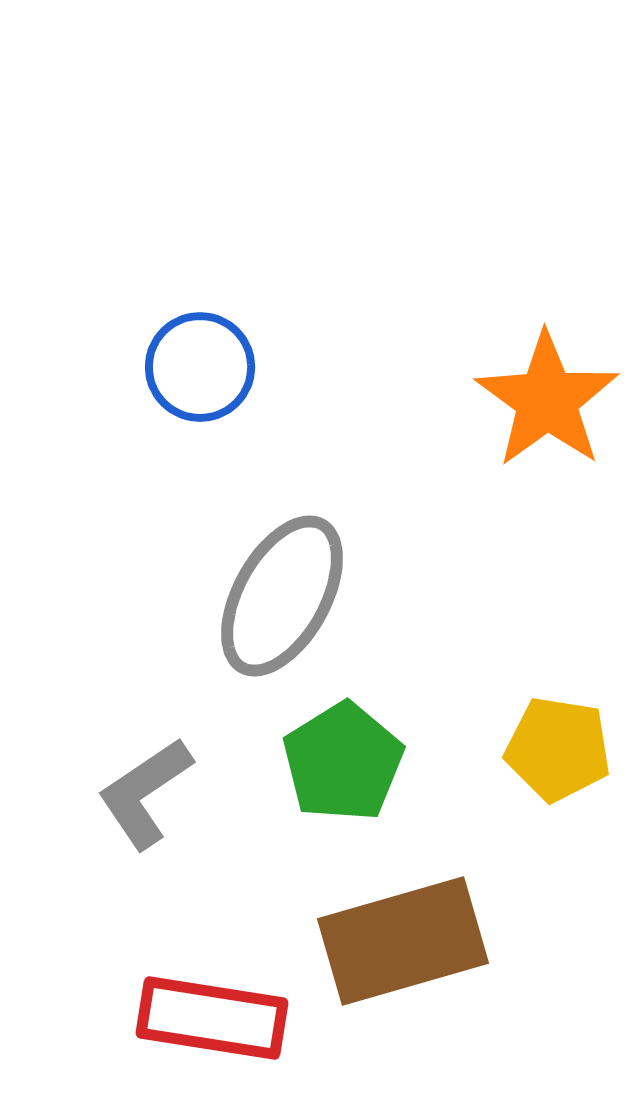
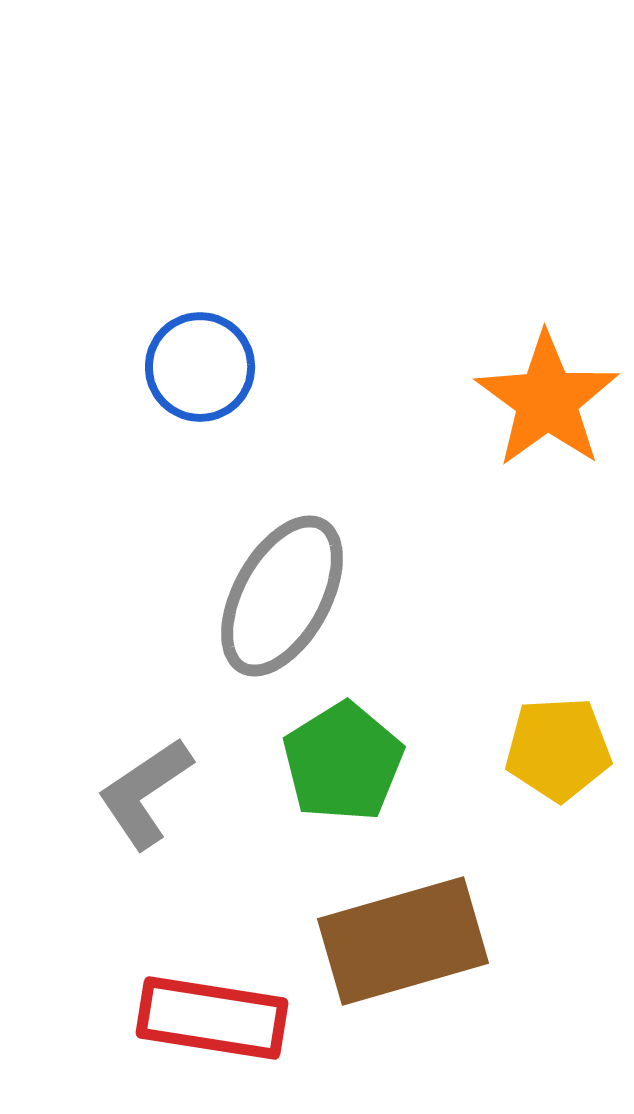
yellow pentagon: rotated 12 degrees counterclockwise
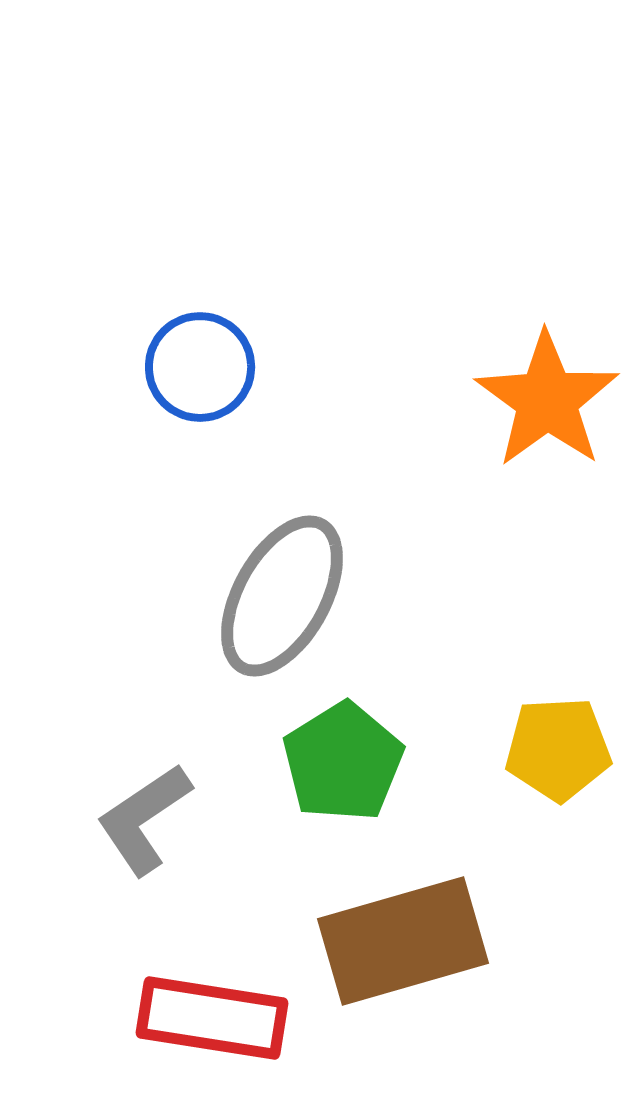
gray L-shape: moved 1 px left, 26 px down
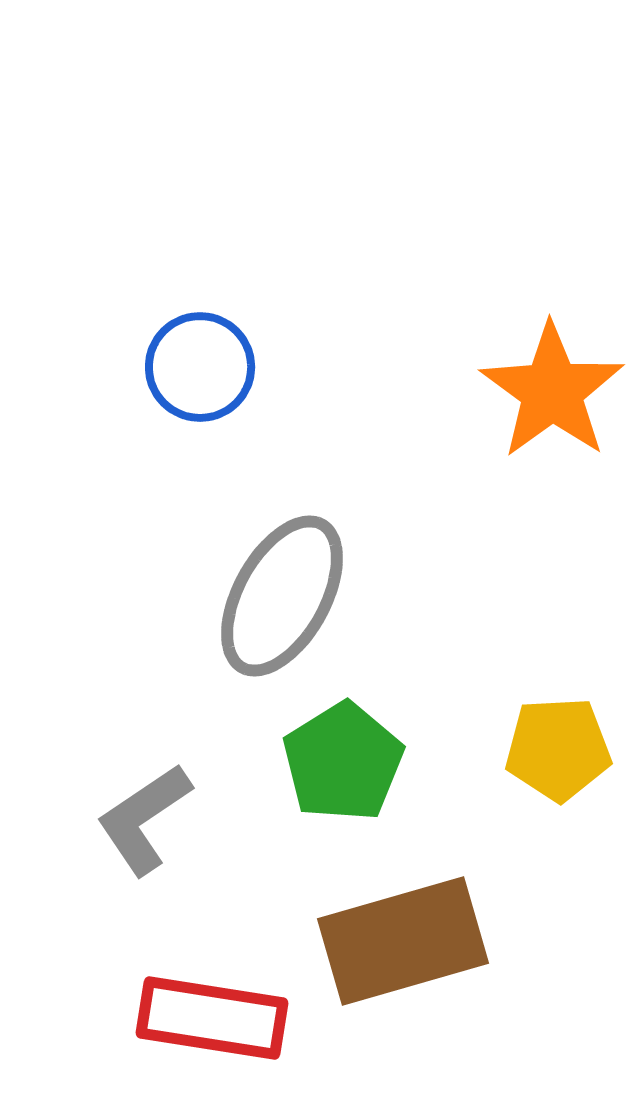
orange star: moved 5 px right, 9 px up
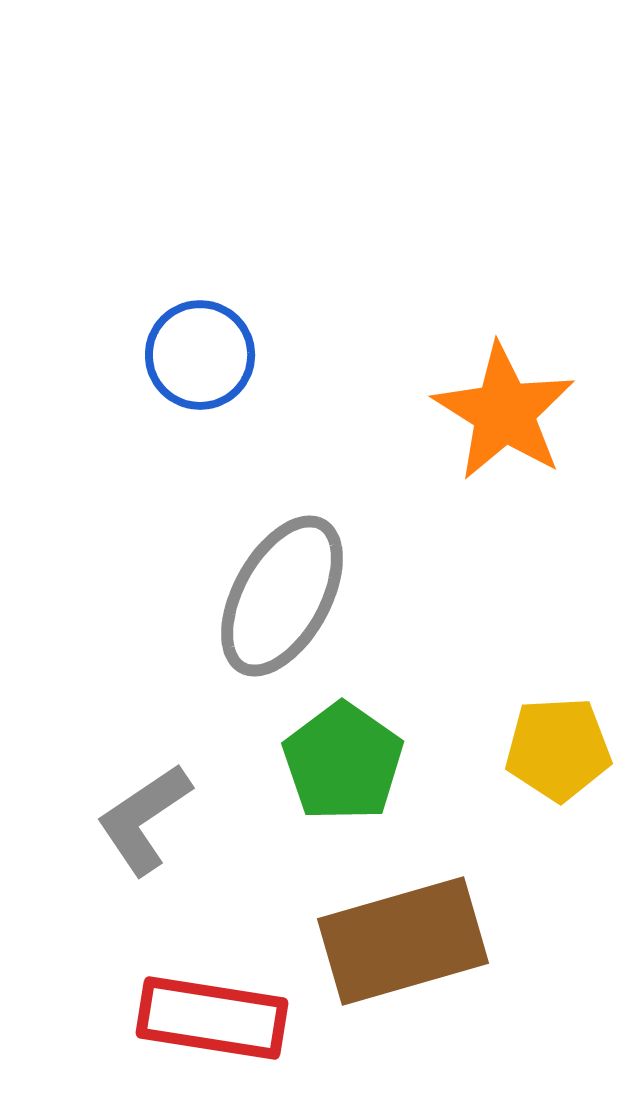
blue circle: moved 12 px up
orange star: moved 48 px left, 21 px down; rotated 4 degrees counterclockwise
green pentagon: rotated 5 degrees counterclockwise
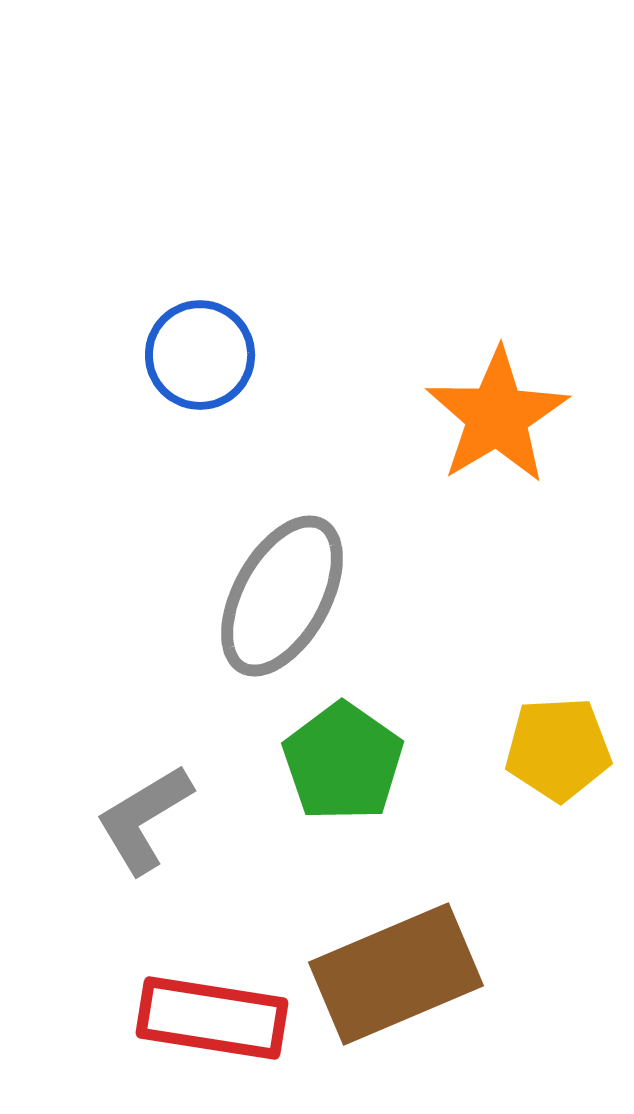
orange star: moved 7 px left, 4 px down; rotated 9 degrees clockwise
gray L-shape: rotated 3 degrees clockwise
brown rectangle: moved 7 px left, 33 px down; rotated 7 degrees counterclockwise
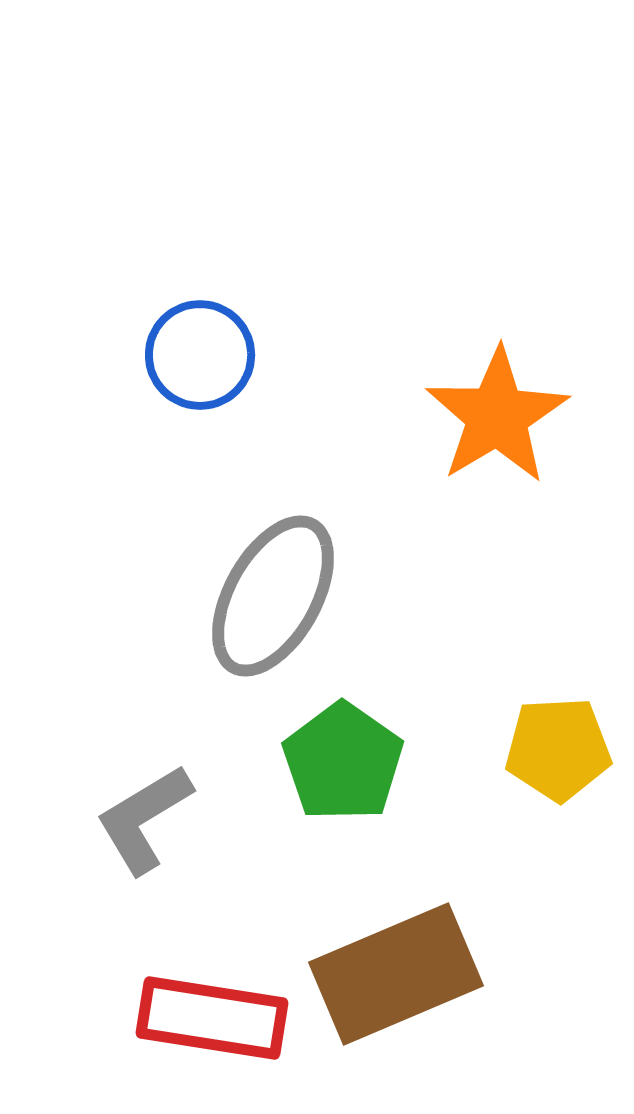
gray ellipse: moved 9 px left
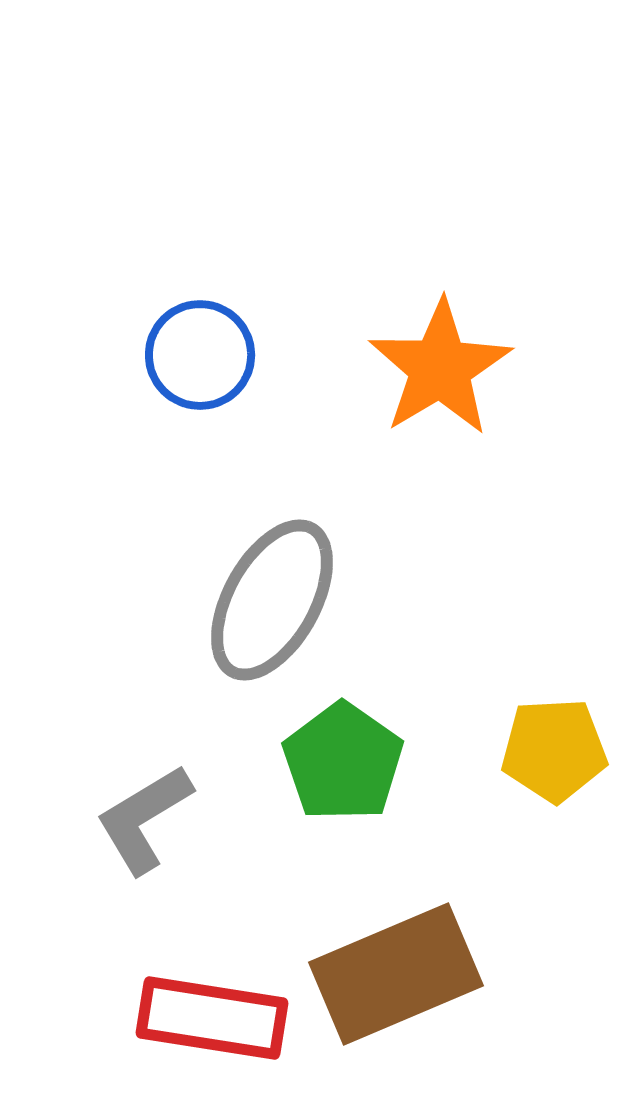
orange star: moved 57 px left, 48 px up
gray ellipse: moved 1 px left, 4 px down
yellow pentagon: moved 4 px left, 1 px down
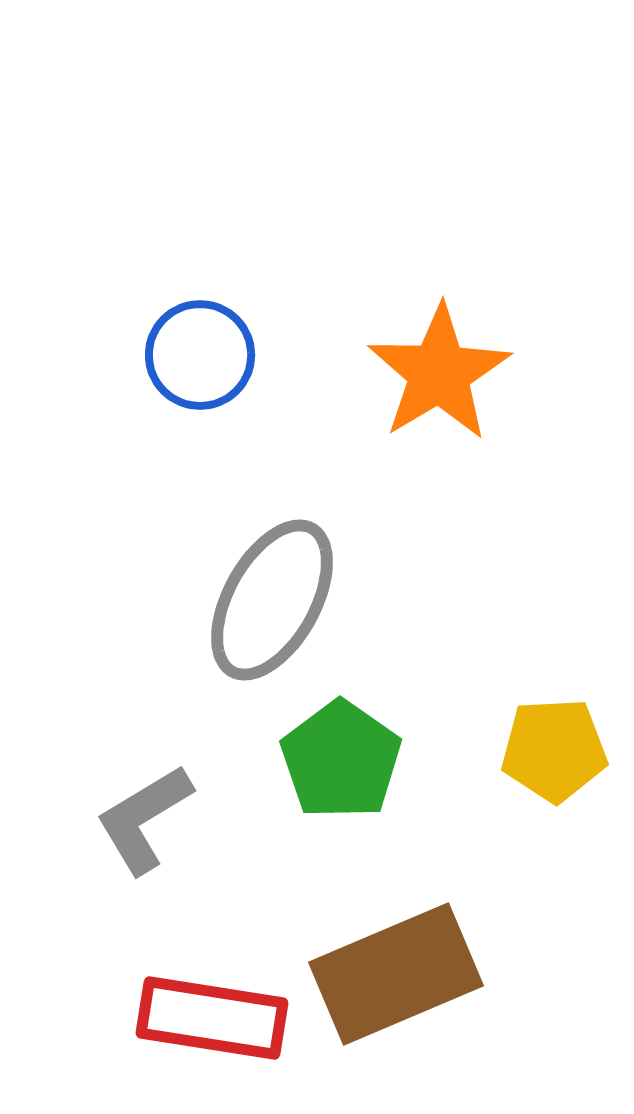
orange star: moved 1 px left, 5 px down
green pentagon: moved 2 px left, 2 px up
